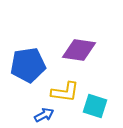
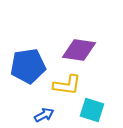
blue pentagon: moved 1 px down
yellow L-shape: moved 2 px right, 7 px up
cyan square: moved 3 px left, 4 px down
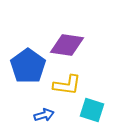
purple diamond: moved 12 px left, 5 px up
blue pentagon: rotated 28 degrees counterclockwise
blue arrow: rotated 12 degrees clockwise
